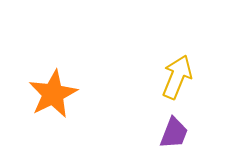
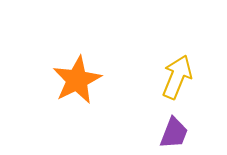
orange star: moved 24 px right, 14 px up
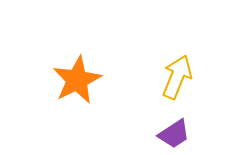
purple trapezoid: moved 1 px down; rotated 36 degrees clockwise
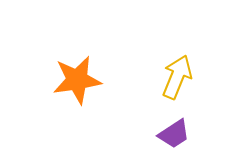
orange star: rotated 18 degrees clockwise
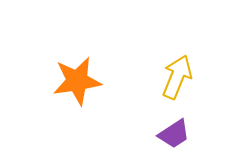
orange star: moved 1 px down
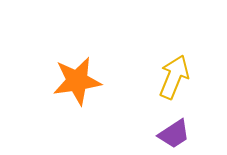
yellow arrow: moved 3 px left
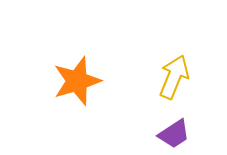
orange star: rotated 9 degrees counterclockwise
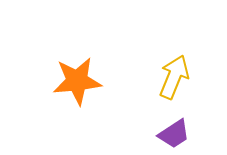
orange star: rotated 12 degrees clockwise
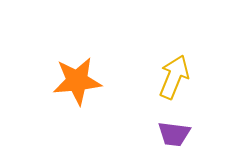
purple trapezoid: rotated 40 degrees clockwise
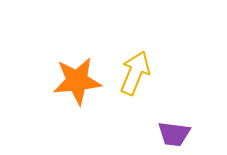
yellow arrow: moved 39 px left, 4 px up
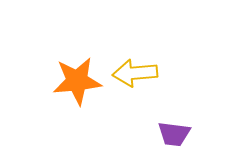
yellow arrow: rotated 117 degrees counterclockwise
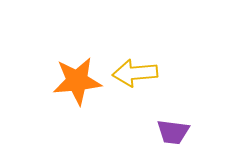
purple trapezoid: moved 1 px left, 2 px up
